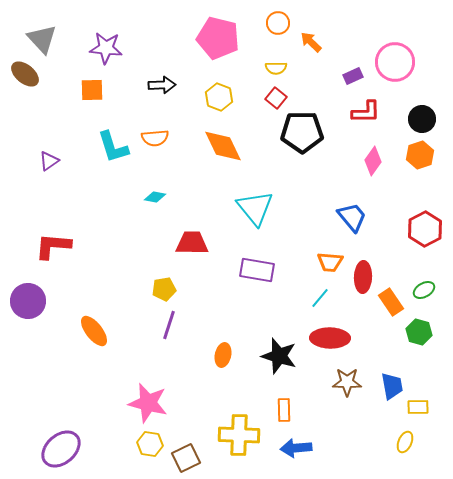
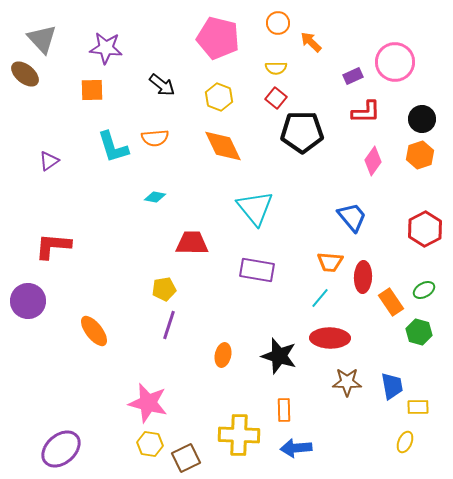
black arrow at (162, 85): rotated 40 degrees clockwise
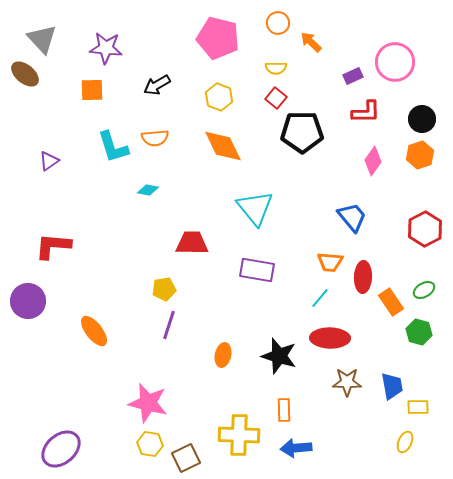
black arrow at (162, 85): moved 5 px left; rotated 112 degrees clockwise
cyan diamond at (155, 197): moved 7 px left, 7 px up
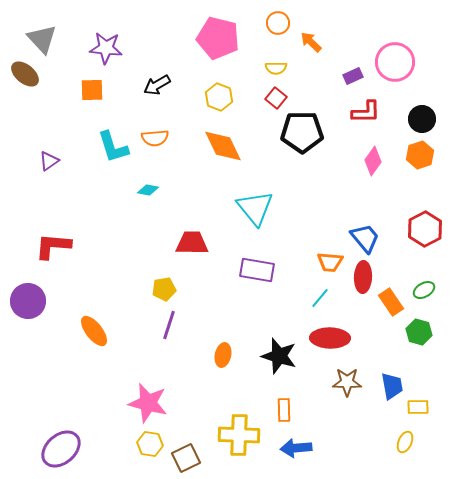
blue trapezoid at (352, 217): moved 13 px right, 21 px down
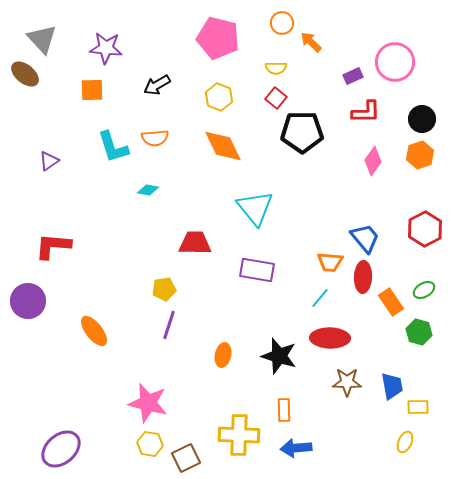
orange circle at (278, 23): moved 4 px right
red trapezoid at (192, 243): moved 3 px right
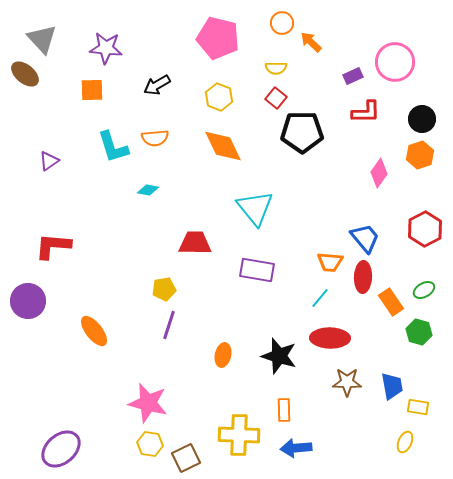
pink diamond at (373, 161): moved 6 px right, 12 px down
yellow rectangle at (418, 407): rotated 10 degrees clockwise
